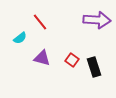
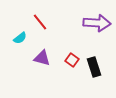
purple arrow: moved 3 px down
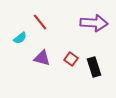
purple arrow: moved 3 px left
red square: moved 1 px left, 1 px up
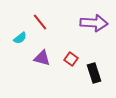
black rectangle: moved 6 px down
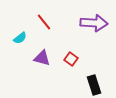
red line: moved 4 px right
black rectangle: moved 12 px down
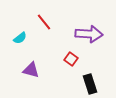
purple arrow: moved 5 px left, 11 px down
purple triangle: moved 11 px left, 12 px down
black rectangle: moved 4 px left, 1 px up
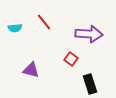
cyan semicircle: moved 5 px left, 10 px up; rotated 32 degrees clockwise
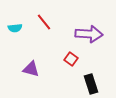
purple triangle: moved 1 px up
black rectangle: moved 1 px right
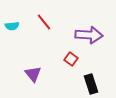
cyan semicircle: moved 3 px left, 2 px up
purple arrow: moved 1 px down
purple triangle: moved 2 px right, 5 px down; rotated 36 degrees clockwise
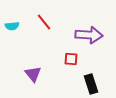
red square: rotated 32 degrees counterclockwise
